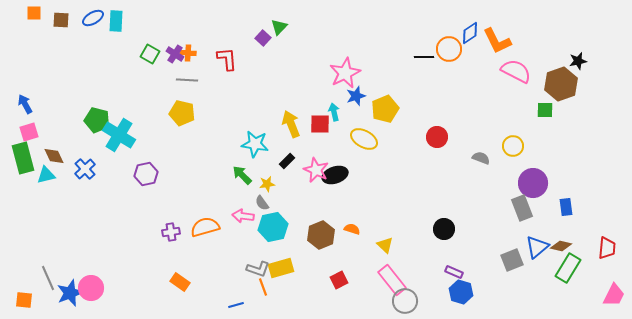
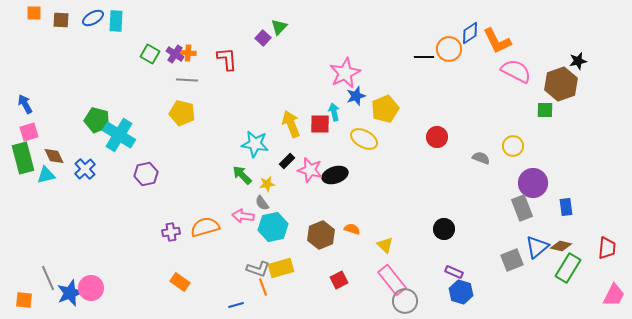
pink star at (316, 170): moved 6 px left; rotated 10 degrees counterclockwise
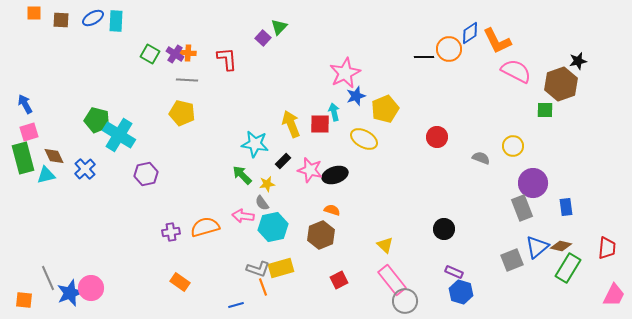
black rectangle at (287, 161): moved 4 px left
orange semicircle at (352, 229): moved 20 px left, 19 px up
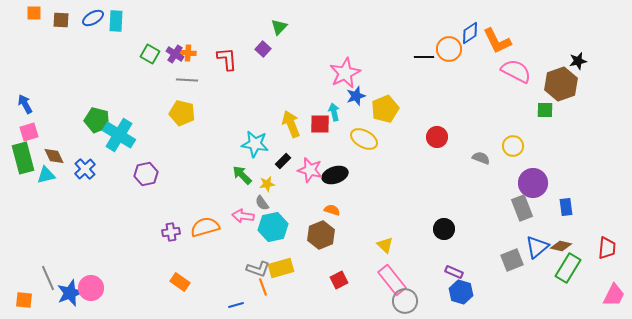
purple square at (263, 38): moved 11 px down
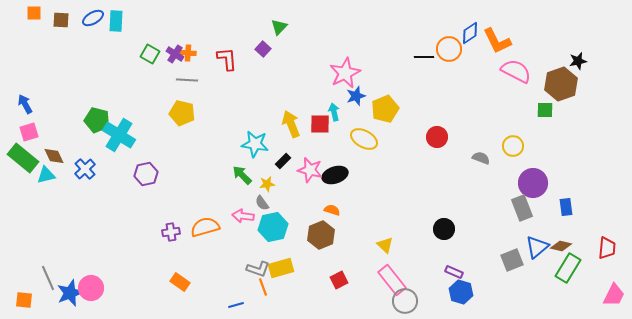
green rectangle at (23, 158): rotated 36 degrees counterclockwise
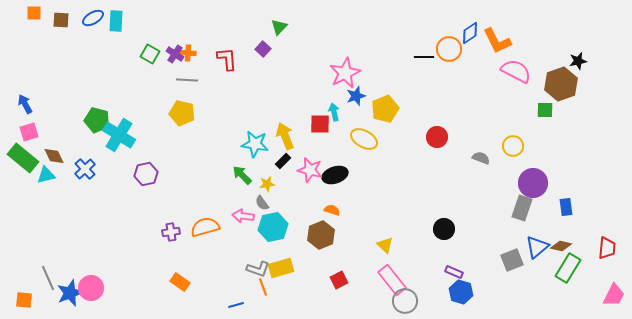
yellow arrow at (291, 124): moved 6 px left, 12 px down
gray rectangle at (522, 208): rotated 40 degrees clockwise
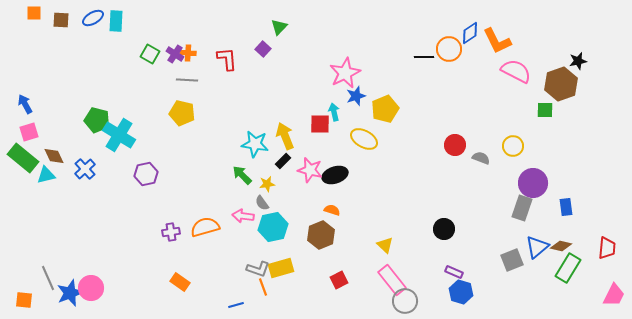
red circle at (437, 137): moved 18 px right, 8 px down
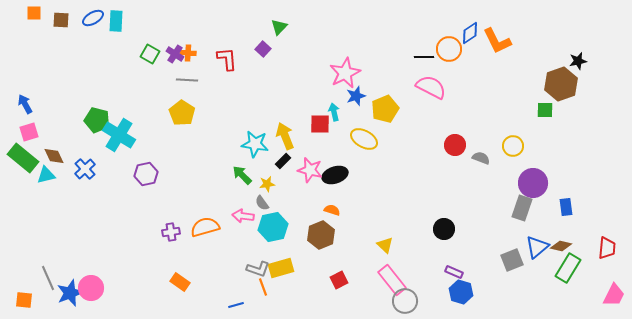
pink semicircle at (516, 71): moved 85 px left, 16 px down
yellow pentagon at (182, 113): rotated 20 degrees clockwise
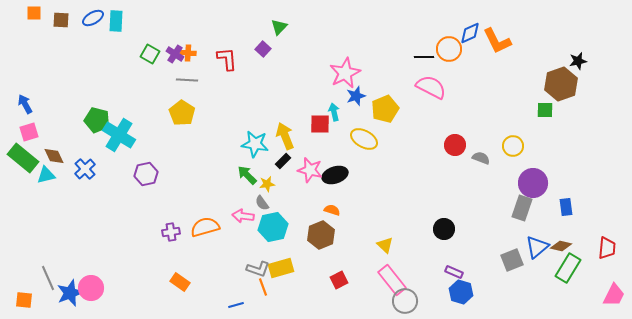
blue diamond at (470, 33): rotated 10 degrees clockwise
green arrow at (242, 175): moved 5 px right
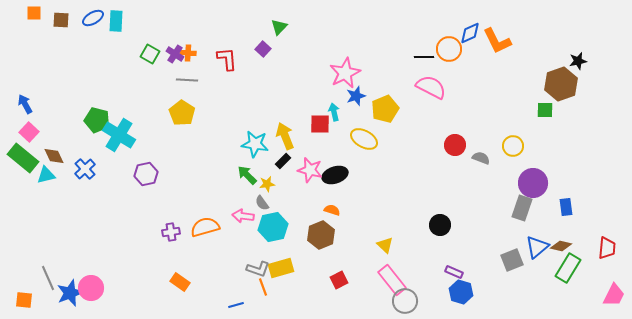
pink square at (29, 132): rotated 30 degrees counterclockwise
black circle at (444, 229): moved 4 px left, 4 px up
